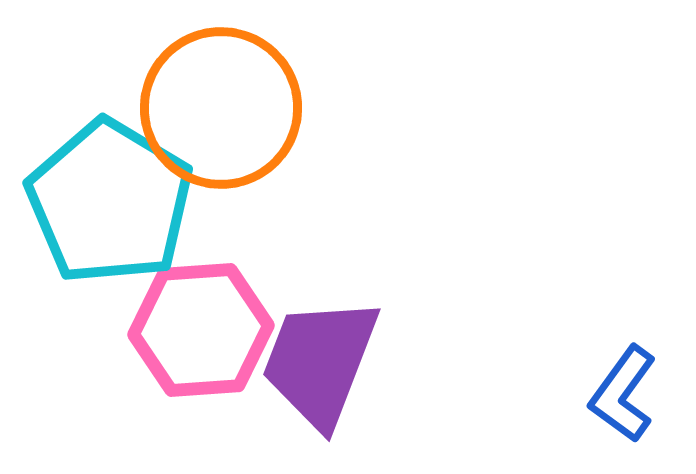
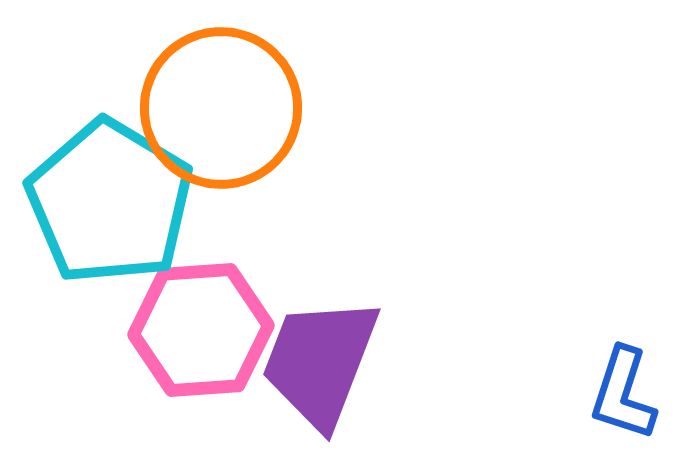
blue L-shape: rotated 18 degrees counterclockwise
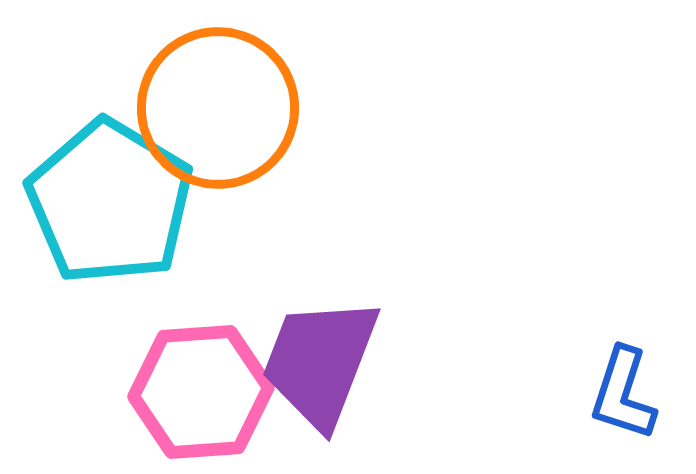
orange circle: moved 3 px left
pink hexagon: moved 62 px down
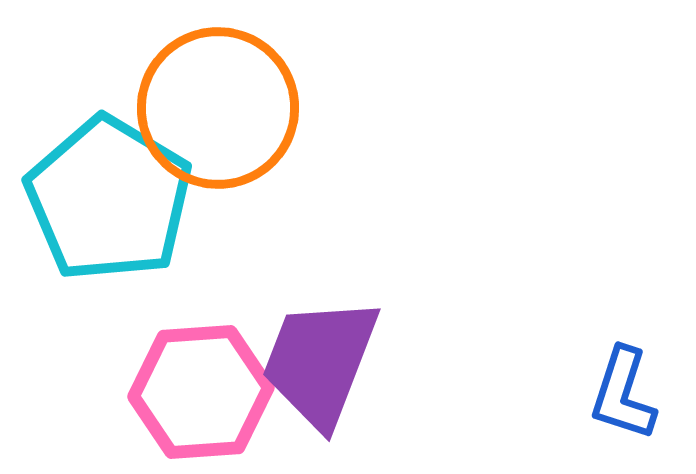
cyan pentagon: moved 1 px left, 3 px up
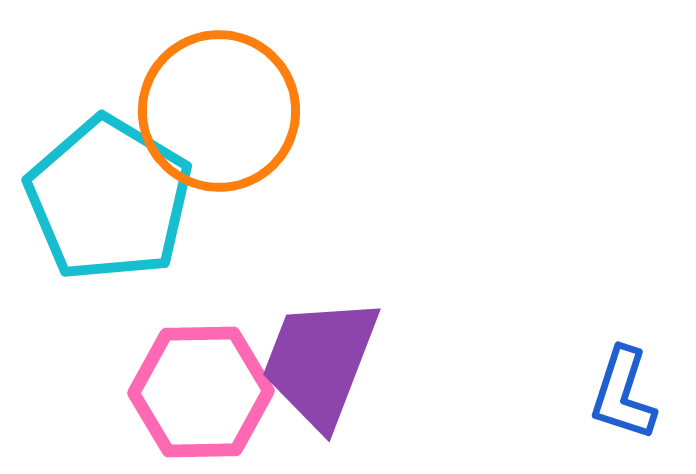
orange circle: moved 1 px right, 3 px down
pink hexagon: rotated 3 degrees clockwise
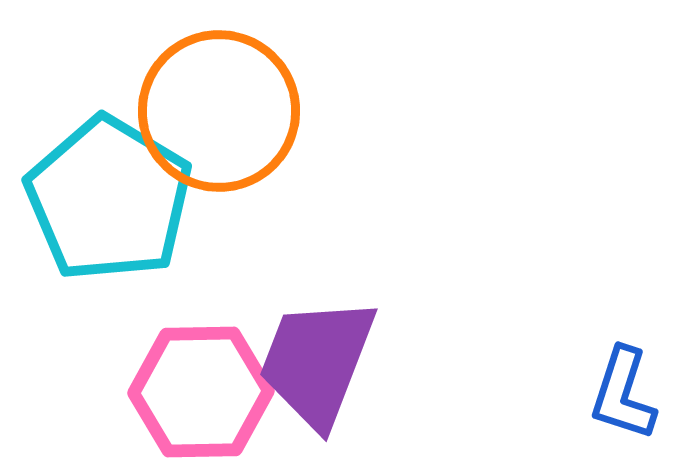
purple trapezoid: moved 3 px left
